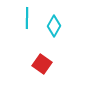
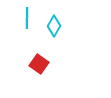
red square: moved 3 px left
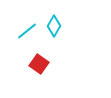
cyan line: moved 13 px down; rotated 50 degrees clockwise
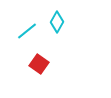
cyan diamond: moved 3 px right, 4 px up
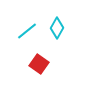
cyan diamond: moved 6 px down
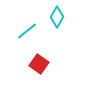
cyan diamond: moved 11 px up
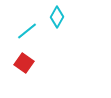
red square: moved 15 px left, 1 px up
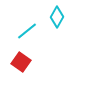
red square: moved 3 px left, 1 px up
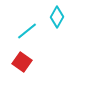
red square: moved 1 px right
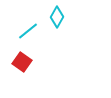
cyan line: moved 1 px right
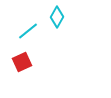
red square: rotated 30 degrees clockwise
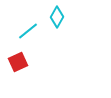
red square: moved 4 px left
